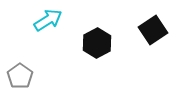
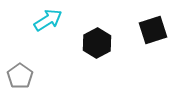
black square: rotated 16 degrees clockwise
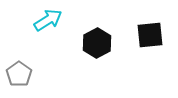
black square: moved 3 px left, 5 px down; rotated 12 degrees clockwise
gray pentagon: moved 1 px left, 2 px up
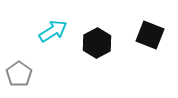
cyan arrow: moved 5 px right, 11 px down
black square: rotated 28 degrees clockwise
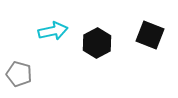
cyan arrow: rotated 20 degrees clockwise
gray pentagon: rotated 20 degrees counterclockwise
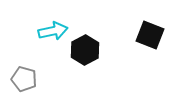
black hexagon: moved 12 px left, 7 px down
gray pentagon: moved 5 px right, 5 px down
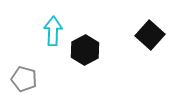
cyan arrow: rotated 76 degrees counterclockwise
black square: rotated 20 degrees clockwise
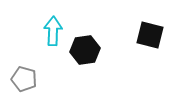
black square: rotated 28 degrees counterclockwise
black hexagon: rotated 20 degrees clockwise
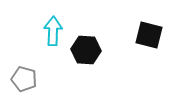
black square: moved 1 px left
black hexagon: moved 1 px right; rotated 12 degrees clockwise
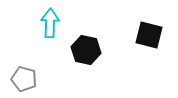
cyan arrow: moved 3 px left, 8 px up
black hexagon: rotated 8 degrees clockwise
